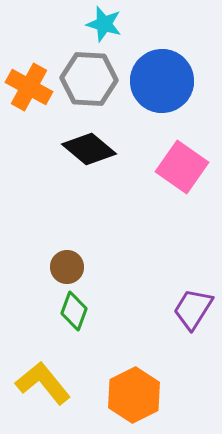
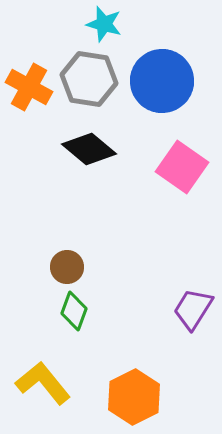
gray hexagon: rotated 6 degrees clockwise
orange hexagon: moved 2 px down
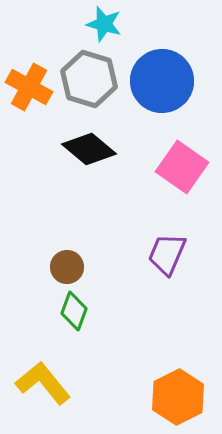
gray hexagon: rotated 8 degrees clockwise
purple trapezoid: moved 26 px left, 55 px up; rotated 9 degrees counterclockwise
orange hexagon: moved 44 px right
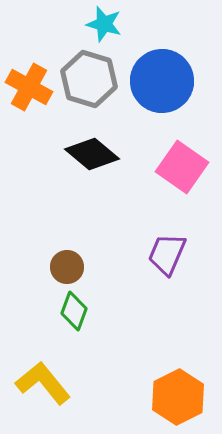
black diamond: moved 3 px right, 5 px down
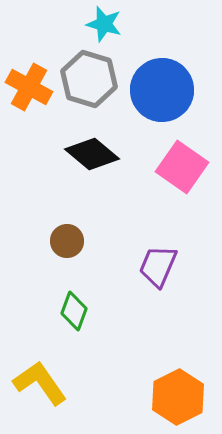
blue circle: moved 9 px down
purple trapezoid: moved 9 px left, 12 px down
brown circle: moved 26 px up
yellow L-shape: moved 3 px left; rotated 4 degrees clockwise
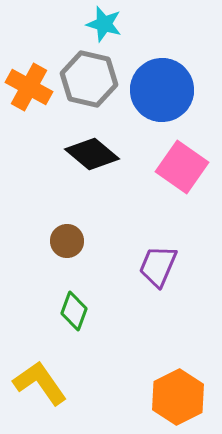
gray hexagon: rotated 4 degrees counterclockwise
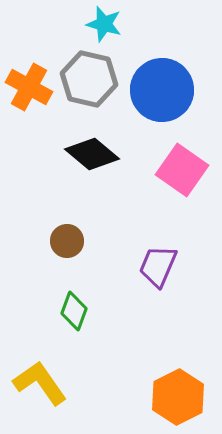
pink square: moved 3 px down
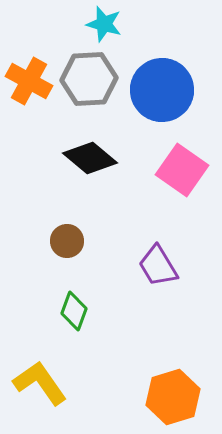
gray hexagon: rotated 16 degrees counterclockwise
orange cross: moved 6 px up
black diamond: moved 2 px left, 4 px down
purple trapezoid: rotated 54 degrees counterclockwise
orange hexagon: moved 5 px left; rotated 10 degrees clockwise
